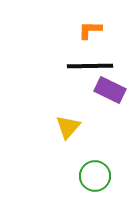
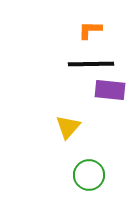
black line: moved 1 px right, 2 px up
purple rectangle: rotated 20 degrees counterclockwise
green circle: moved 6 px left, 1 px up
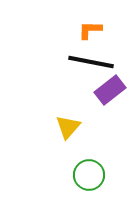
black line: moved 2 px up; rotated 12 degrees clockwise
purple rectangle: rotated 44 degrees counterclockwise
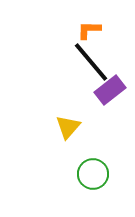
orange L-shape: moved 1 px left
black line: rotated 39 degrees clockwise
green circle: moved 4 px right, 1 px up
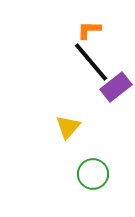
purple rectangle: moved 6 px right, 3 px up
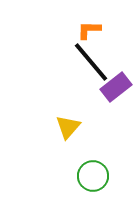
green circle: moved 2 px down
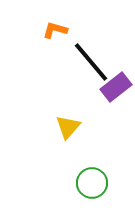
orange L-shape: moved 34 px left; rotated 15 degrees clockwise
green circle: moved 1 px left, 7 px down
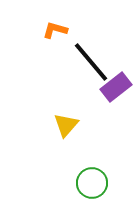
yellow triangle: moved 2 px left, 2 px up
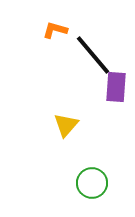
black line: moved 2 px right, 7 px up
purple rectangle: rotated 48 degrees counterclockwise
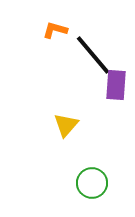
purple rectangle: moved 2 px up
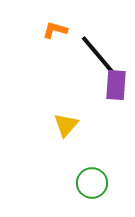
black line: moved 5 px right
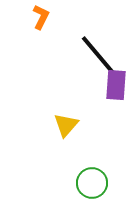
orange L-shape: moved 14 px left, 13 px up; rotated 100 degrees clockwise
